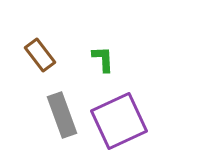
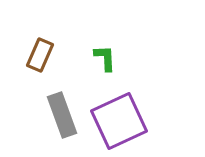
brown rectangle: rotated 60 degrees clockwise
green L-shape: moved 2 px right, 1 px up
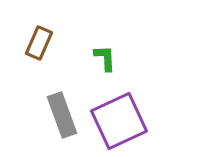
brown rectangle: moved 1 px left, 12 px up
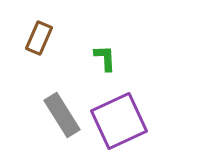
brown rectangle: moved 5 px up
gray rectangle: rotated 12 degrees counterclockwise
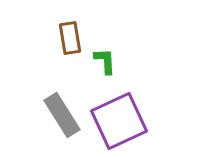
brown rectangle: moved 31 px right; rotated 32 degrees counterclockwise
green L-shape: moved 3 px down
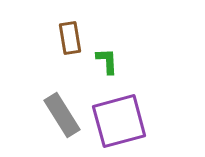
green L-shape: moved 2 px right
purple square: rotated 10 degrees clockwise
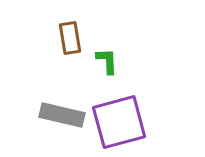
gray rectangle: rotated 45 degrees counterclockwise
purple square: moved 1 px down
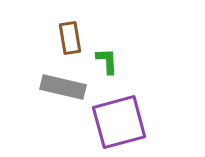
gray rectangle: moved 1 px right, 28 px up
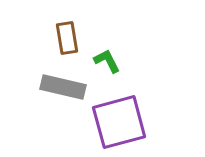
brown rectangle: moved 3 px left
green L-shape: rotated 24 degrees counterclockwise
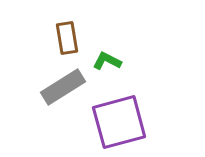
green L-shape: rotated 36 degrees counterclockwise
gray rectangle: rotated 45 degrees counterclockwise
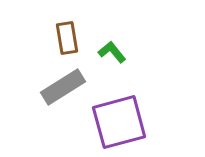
green L-shape: moved 5 px right, 9 px up; rotated 24 degrees clockwise
